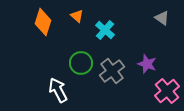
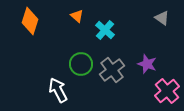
orange diamond: moved 13 px left, 1 px up
green circle: moved 1 px down
gray cross: moved 1 px up
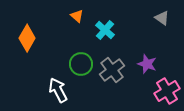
orange diamond: moved 3 px left, 17 px down; rotated 12 degrees clockwise
pink cross: rotated 10 degrees clockwise
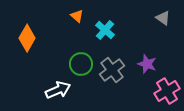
gray triangle: moved 1 px right
white arrow: rotated 95 degrees clockwise
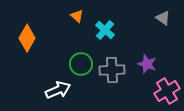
gray cross: rotated 35 degrees clockwise
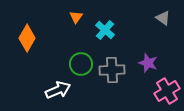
orange triangle: moved 1 px left, 1 px down; rotated 24 degrees clockwise
purple star: moved 1 px right, 1 px up
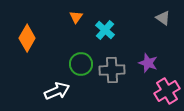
white arrow: moved 1 px left, 1 px down
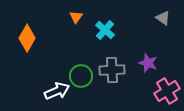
green circle: moved 12 px down
